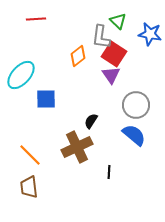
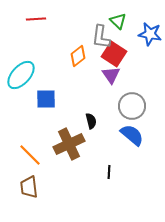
gray circle: moved 4 px left, 1 px down
black semicircle: rotated 133 degrees clockwise
blue semicircle: moved 2 px left
brown cross: moved 8 px left, 3 px up
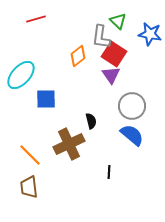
red line: rotated 12 degrees counterclockwise
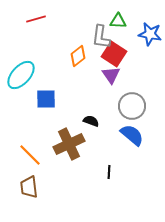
green triangle: rotated 42 degrees counterclockwise
black semicircle: rotated 56 degrees counterclockwise
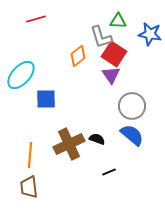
gray L-shape: rotated 25 degrees counterclockwise
black semicircle: moved 6 px right, 18 px down
orange line: rotated 50 degrees clockwise
black line: rotated 64 degrees clockwise
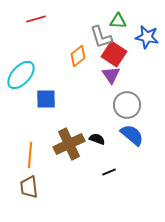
blue star: moved 3 px left, 3 px down
gray circle: moved 5 px left, 1 px up
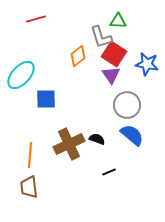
blue star: moved 27 px down
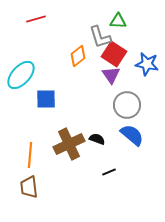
gray L-shape: moved 1 px left
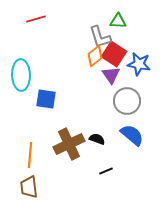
orange diamond: moved 17 px right
blue star: moved 8 px left
cyan ellipse: rotated 44 degrees counterclockwise
blue square: rotated 10 degrees clockwise
gray circle: moved 4 px up
black line: moved 3 px left, 1 px up
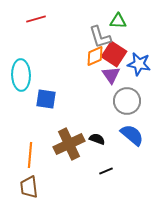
orange diamond: rotated 15 degrees clockwise
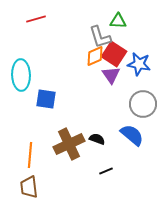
gray circle: moved 16 px right, 3 px down
